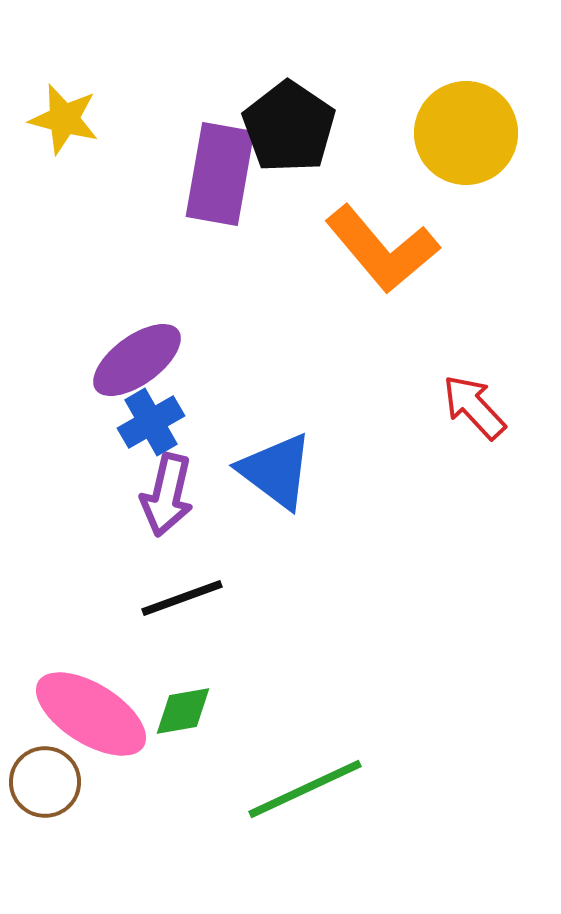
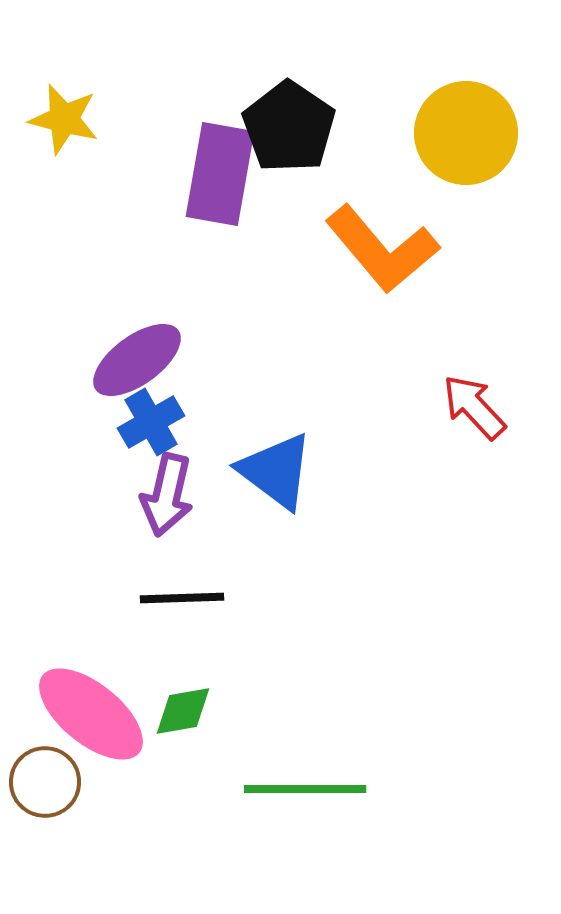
black line: rotated 18 degrees clockwise
pink ellipse: rotated 7 degrees clockwise
green line: rotated 25 degrees clockwise
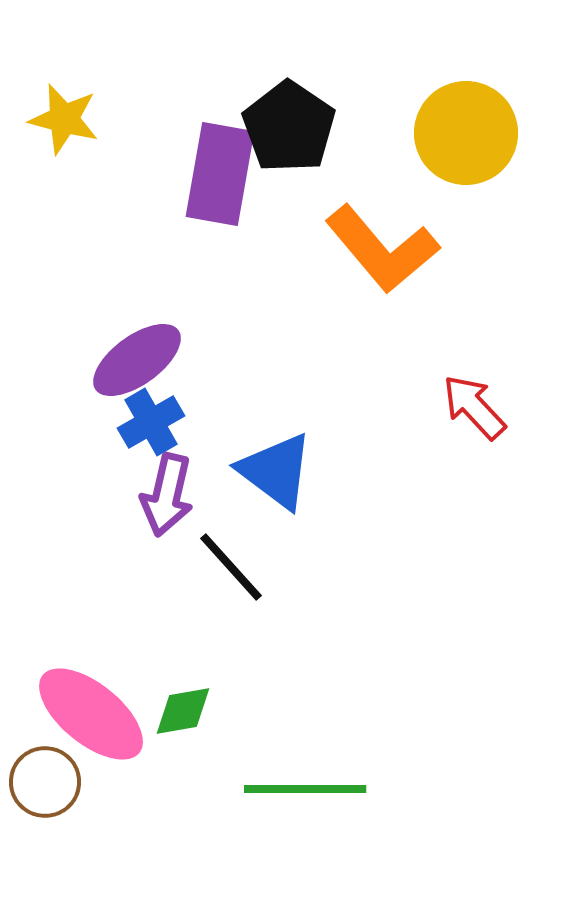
black line: moved 49 px right, 31 px up; rotated 50 degrees clockwise
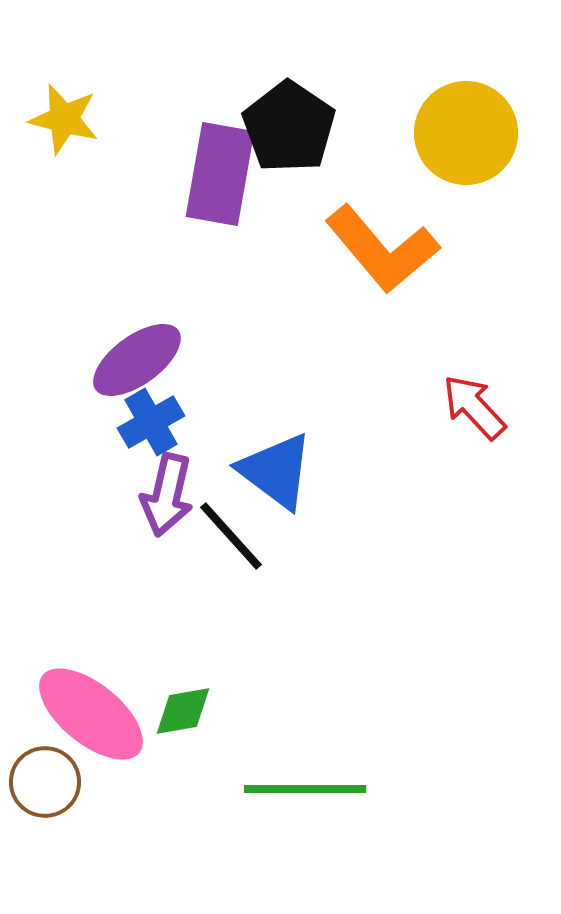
black line: moved 31 px up
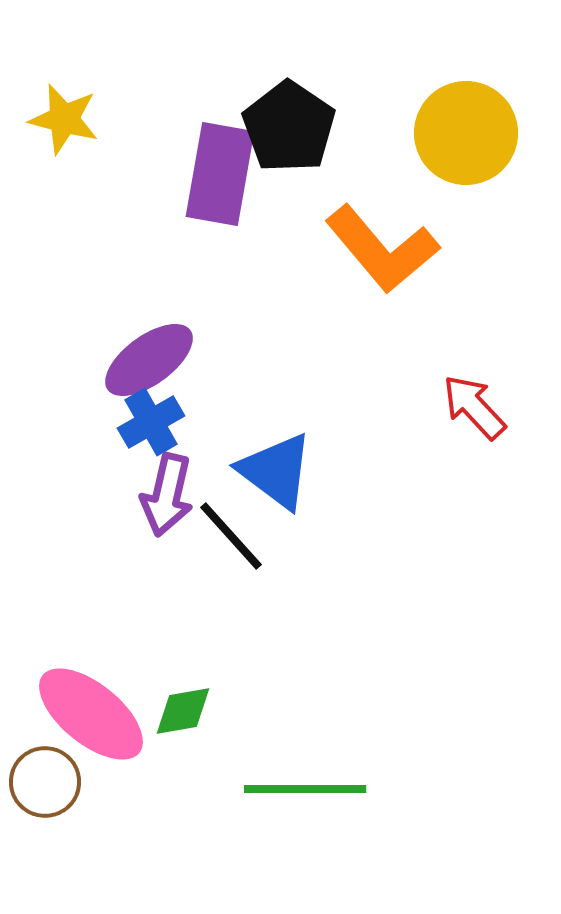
purple ellipse: moved 12 px right
